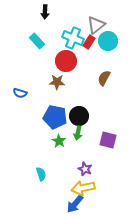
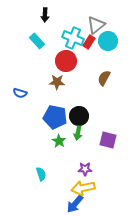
black arrow: moved 3 px down
purple star: rotated 24 degrees counterclockwise
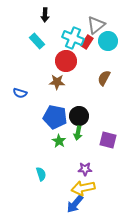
red rectangle: moved 2 px left
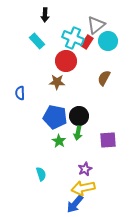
blue semicircle: rotated 72 degrees clockwise
purple square: rotated 18 degrees counterclockwise
purple star: rotated 24 degrees counterclockwise
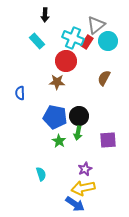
blue arrow: rotated 96 degrees counterclockwise
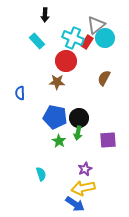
cyan circle: moved 3 px left, 3 px up
black circle: moved 2 px down
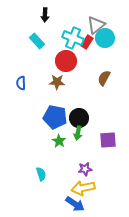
blue semicircle: moved 1 px right, 10 px up
purple star: rotated 16 degrees clockwise
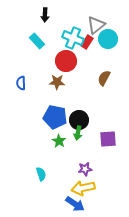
cyan circle: moved 3 px right, 1 px down
black circle: moved 2 px down
purple square: moved 1 px up
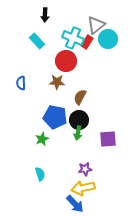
brown semicircle: moved 24 px left, 19 px down
green star: moved 17 px left, 2 px up; rotated 16 degrees clockwise
cyan semicircle: moved 1 px left
blue arrow: rotated 12 degrees clockwise
